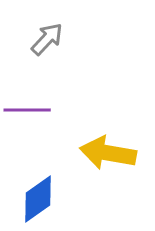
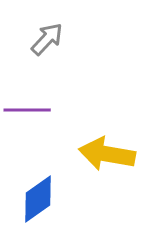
yellow arrow: moved 1 px left, 1 px down
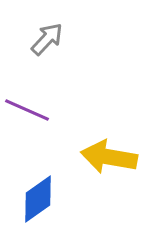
purple line: rotated 24 degrees clockwise
yellow arrow: moved 2 px right, 3 px down
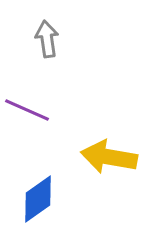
gray arrow: rotated 51 degrees counterclockwise
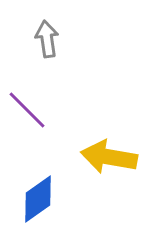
purple line: rotated 21 degrees clockwise
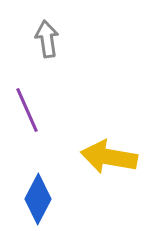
purple line: rotated 21 degrees clockwise
blue diamond: rotated 27 degrees counterclockwise
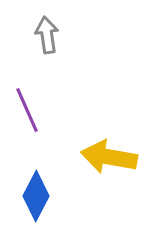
gray arrow: moved 4 px up
blue diamond: moved 2 px left, 3 px up
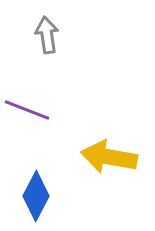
purple line: rotated 45 degrees counterclockwise
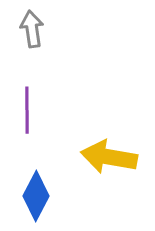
gray arrow: moved 15 px left, 6 px up
purple line: rotated 69 degrees clockwise
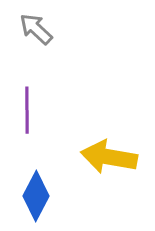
gray arrow: moved 4 px right; rotated 39 degrees counterclockwise
